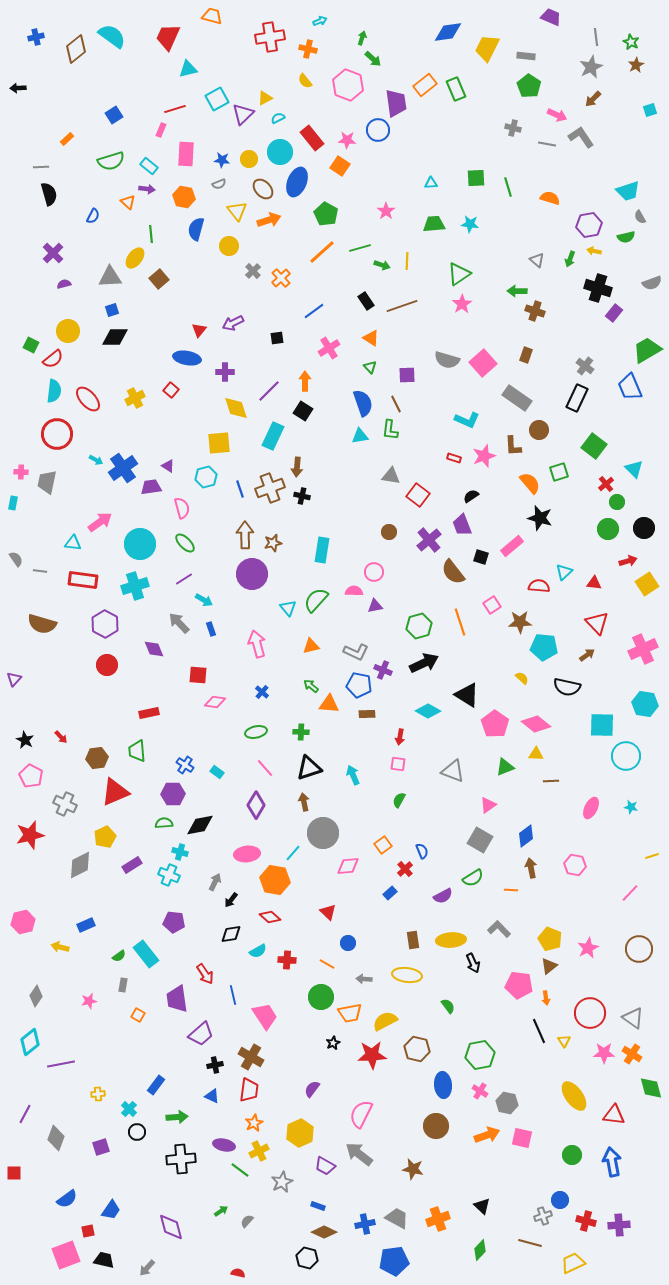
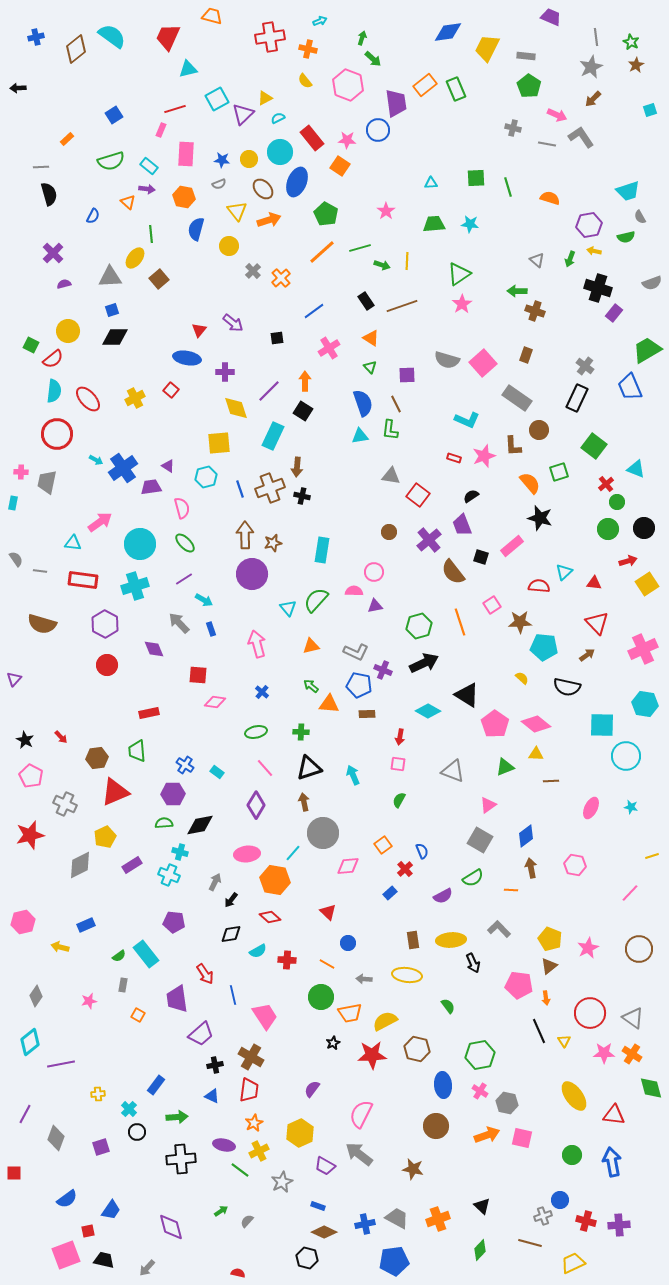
purple arrow at (233, 323): rotated 115 degrees counterclockwise
cyan triangle at (634, 469): moved 2 px right; rotated 24 degrees counterclockwise
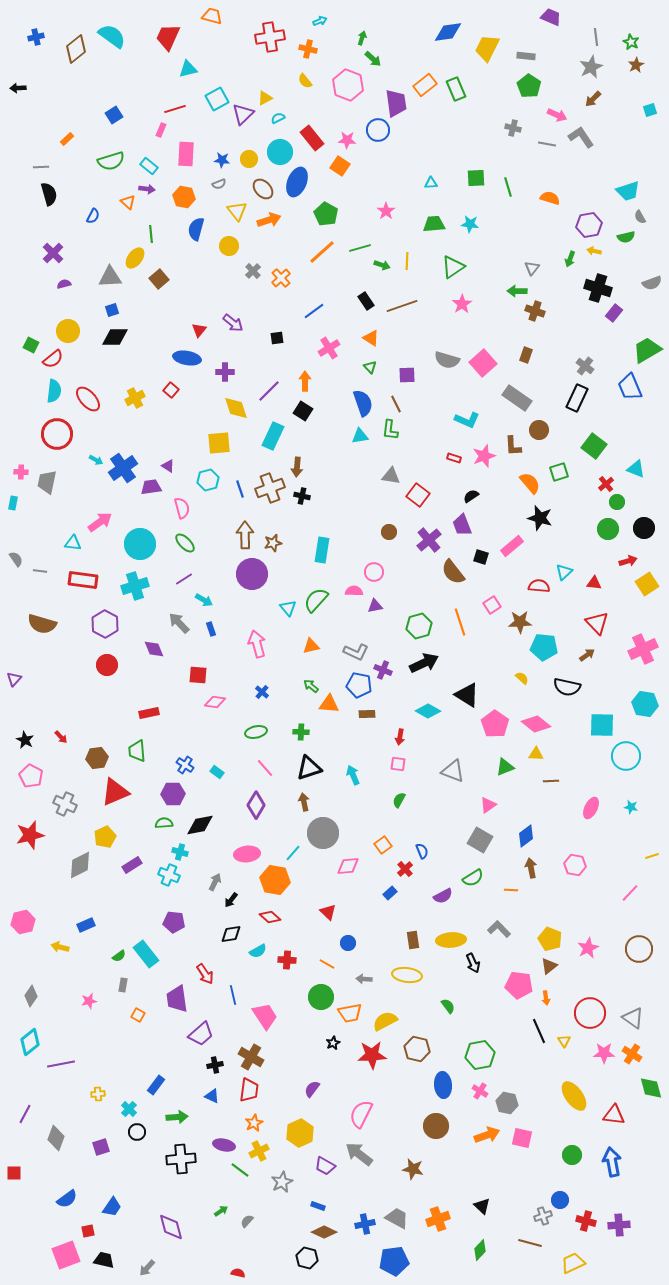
gray triangle at (537, 260): moved 5 px left, 8 px down; rotated 28 degrees clockwise
green triangle at (459, 274): moved 6 px left, 7 px up
cyan hexagon at (206, 477): moved 2 px right, 3 px down
gray diamond at (36, 996): moved 5 px left
blue trapezoid at (111, 1210): moved 1 px right, 3 px up
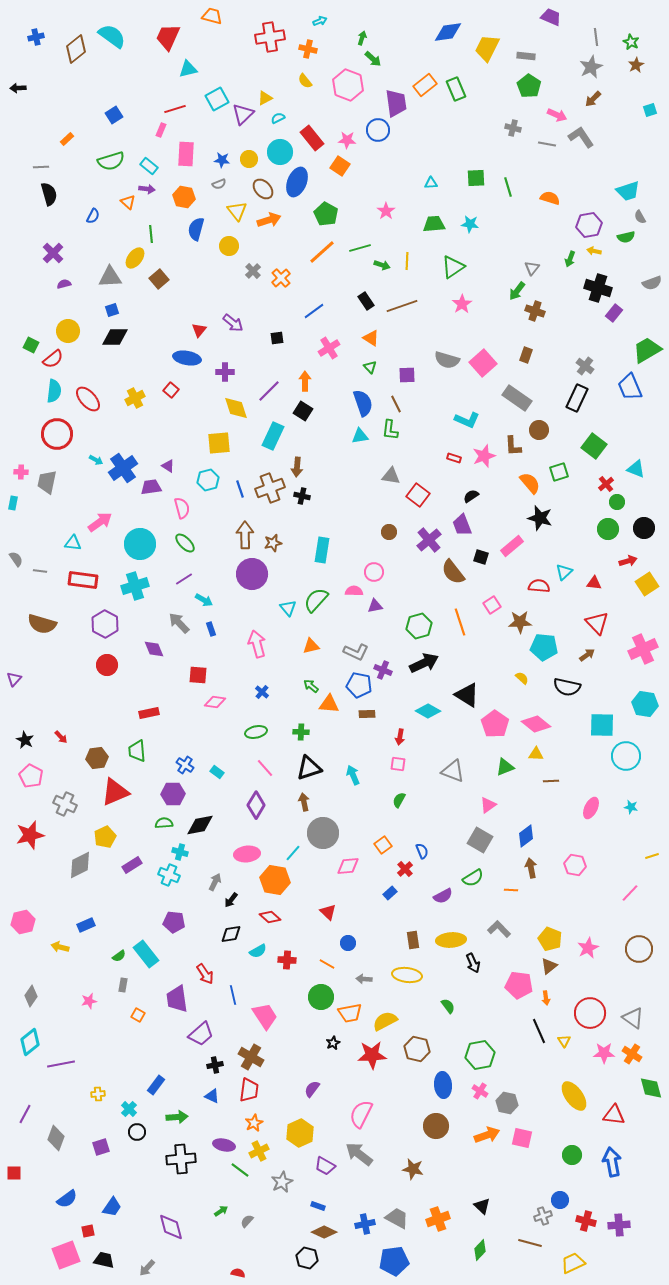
green arrow at (517, 291): rotated 54 degrees counterclockwise
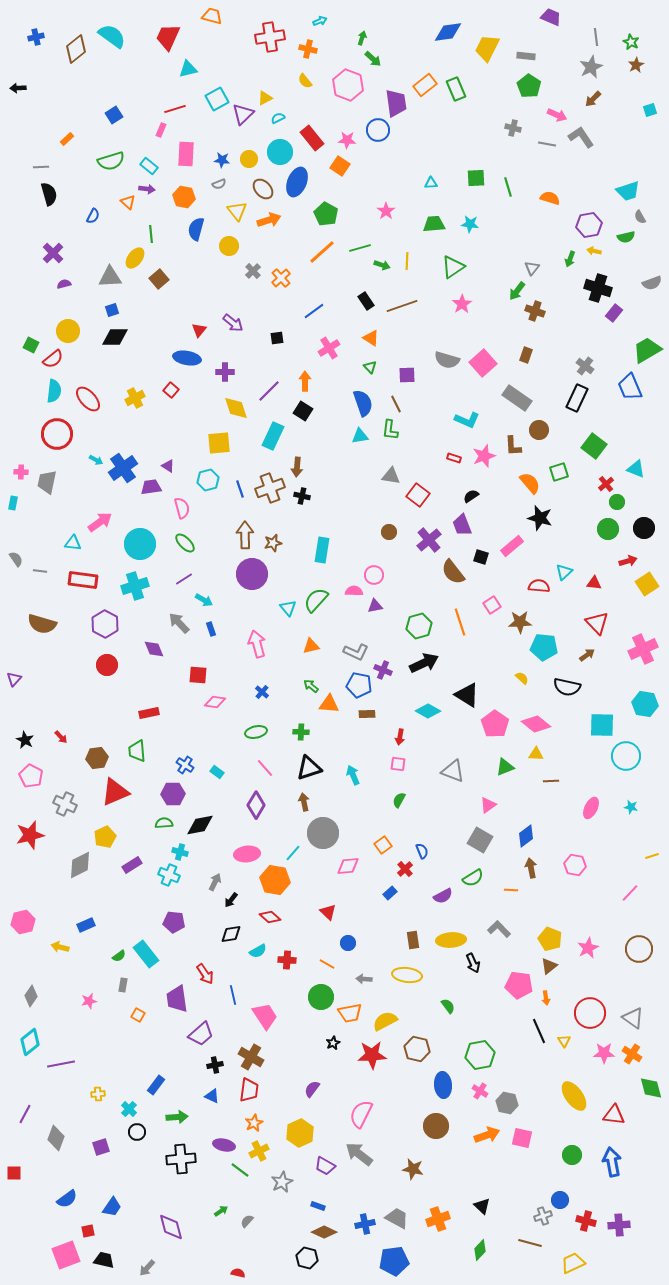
pink circle at (374, 572): moved 3 px down
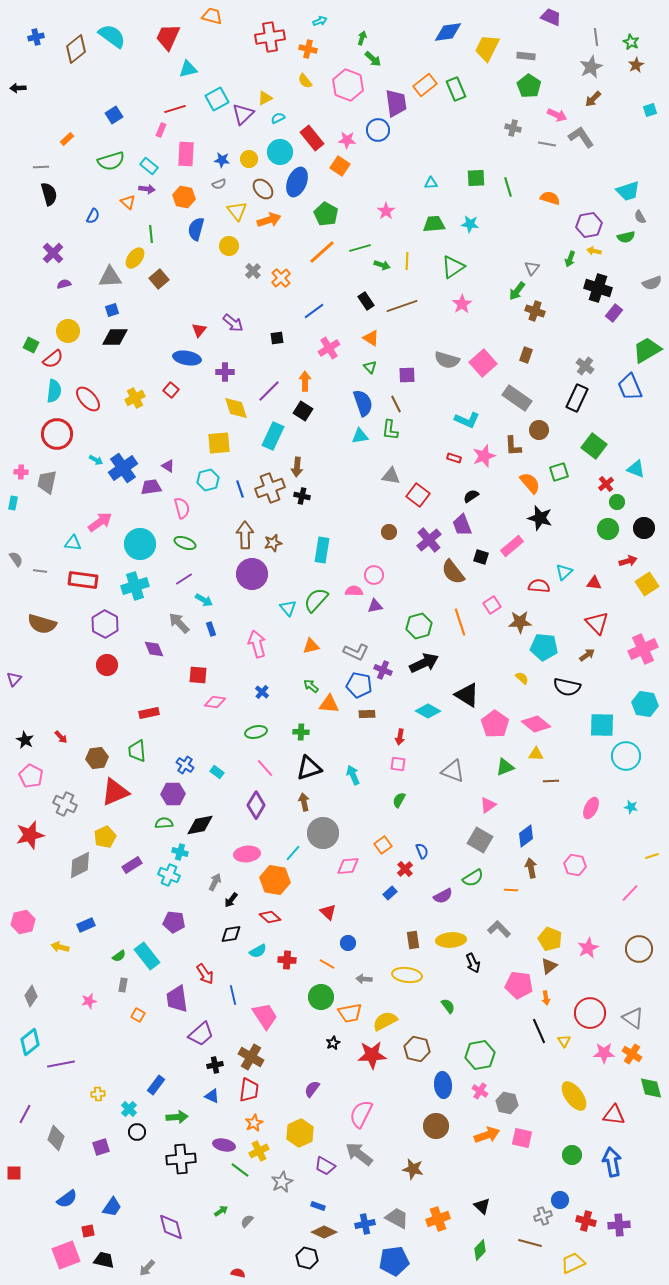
green ellipse at (185, 543): rotated 25 degrees counterclockwise
cyan rectangle at (146, 954): moved 1 px right, 2 px down
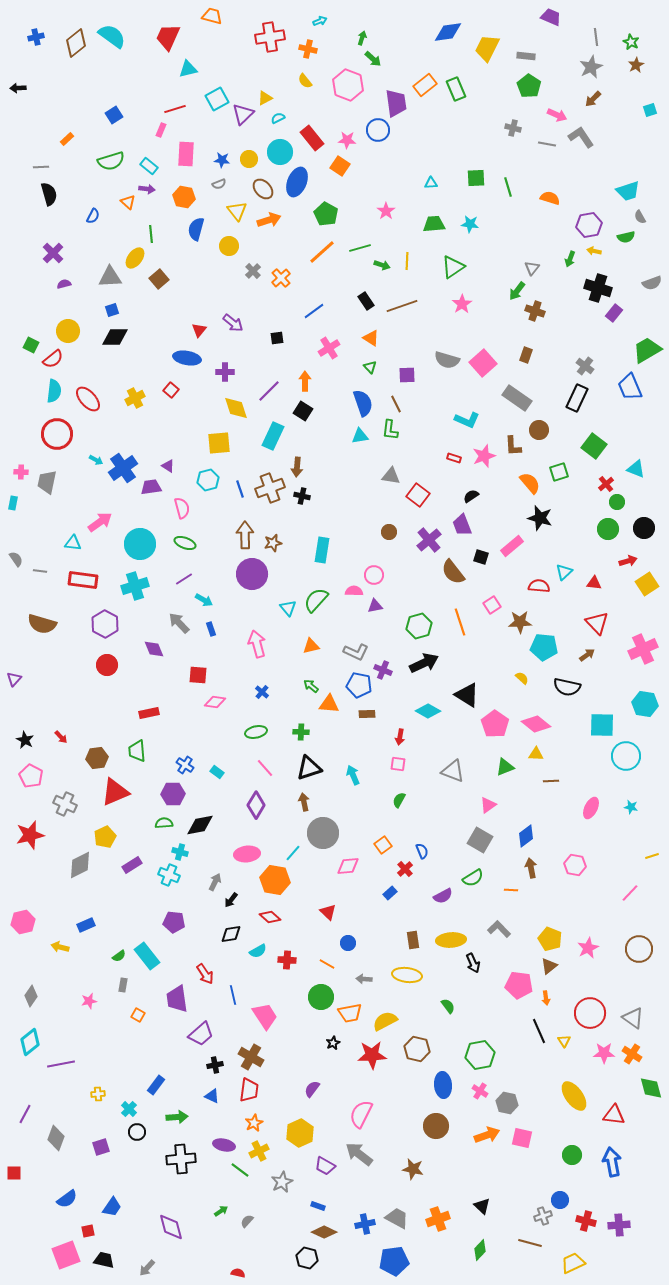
brown diamond at (76, 49): moved 6 px up
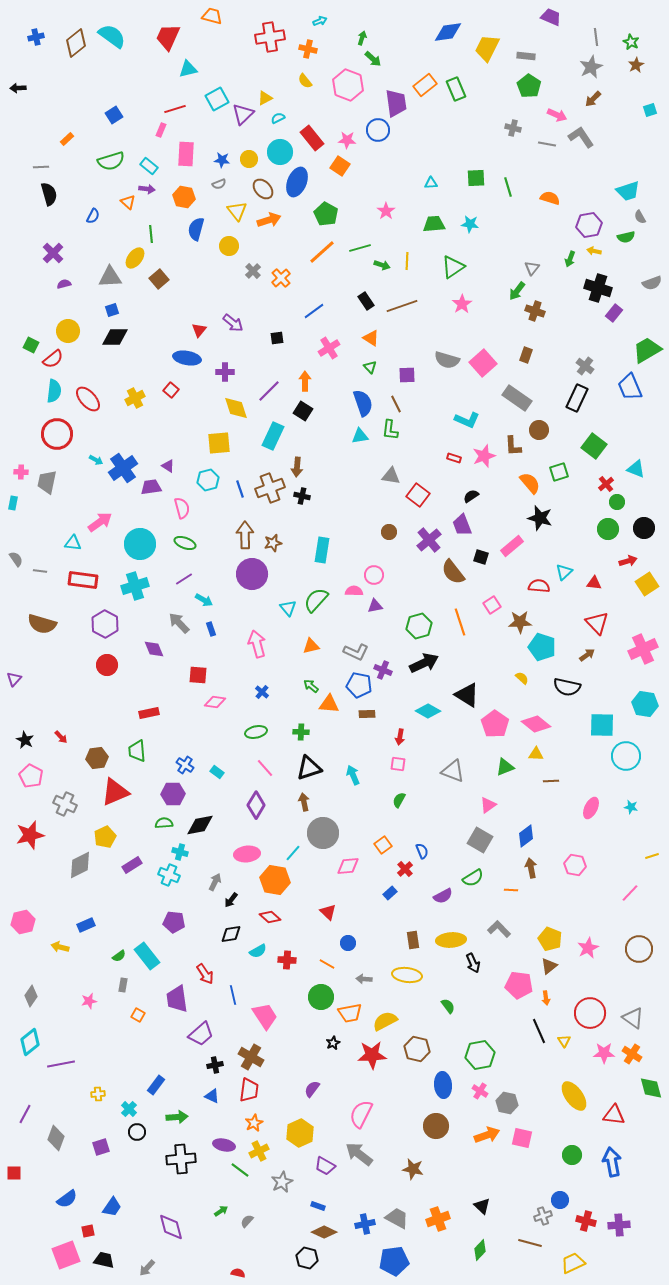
cyan pentagon at (544, 647): moved 2 px left; rotated 12 degrees clockwise
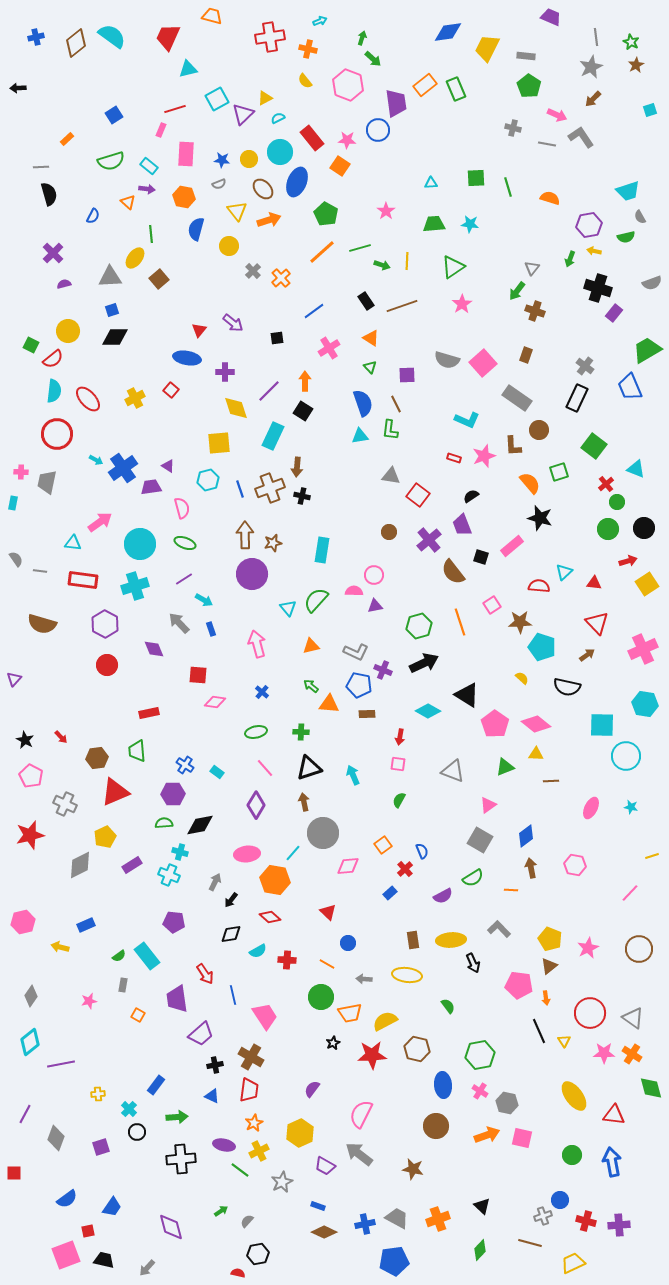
black hexagon at (307, 1258): moved 49 px left, 4 px up; rotated 25 degrees counterclockwise
